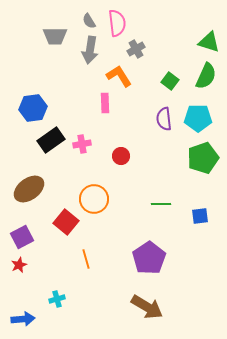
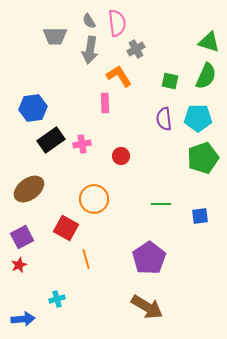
green square: rotated 24 degrees counterclockwise
red square: moved 6 px down; rotated 10 degrees counterclockwise
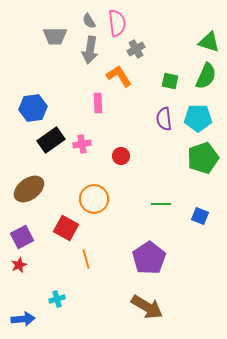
pink rectangle: moved 7 px left
blue square: rotated 30 degrees clockwise
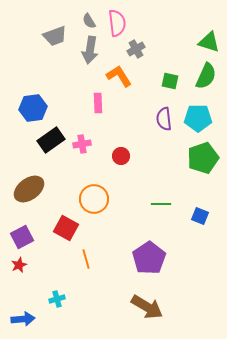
gray trapezoid: rotated 20 degrees counterclockwise
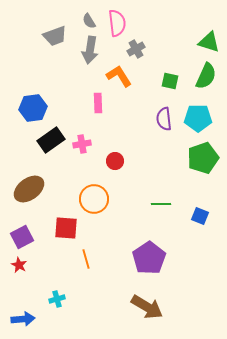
red circle: moved 6 px left, 5 px down
red square: rotated 25 degrees counterclockwise
red star: rotated 21 degrees counterclockwise
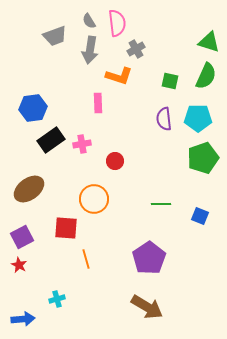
orange L-shape: rotated 140 degrees clockwise
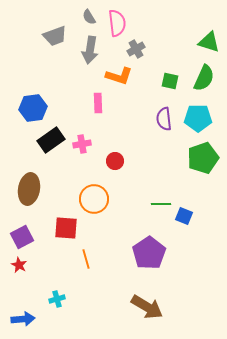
gray semicircle: moved 4 px up
green semicircle: moved 2 px left, 2 px down
brown ellipse: rotated 44 degrees counterclockwise
blue square: moved 16 px left
purple pentagon: moved 5 px up
